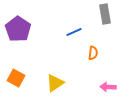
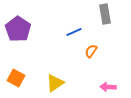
orange semicircle: moved 2 px left, 2 px up; rotated 152 degrees counterclockwise
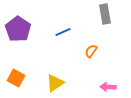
blue line: moved 11 px left
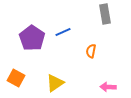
purple pentagon: moved 14 px right, 9 px down
orange semicircle: rotated 24 degrees counterclockwise
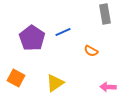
orange semicircle: rotated 72 degrees counterclockwise
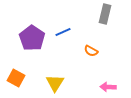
gray rectangle: rotated 24 degrees clockwise
yellow triangle: rotated 24 degrees counterclockwise
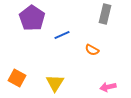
blue line: moved 1 px left, 3 px down
purple pentagon: moved 20 px up
orange semicircle: moved 1 px right, 1 px up
orange square: moved 1 px right
pink arrow: rotated 14 degrees counterclockwise
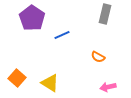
orange semicircle: moved 6 px right, 7 px down
orange square: rotated 12 degrees clockwise
yellow triangle: moved 5 px left; rotated 30 degrees counterclockwise
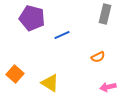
purple pentagon: rotated 20 degrees counterclockwise
orange semicircle: rotated 56 degrees counterclockwise
orange square: moved 2 px left, 4 px up
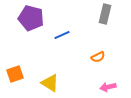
purple pentagon: moved 1 px left
orange square: rotated 30 degrees clockwise
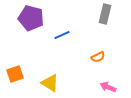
pink arrow: rotated 35 degrees clockwise
